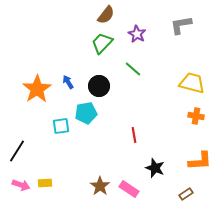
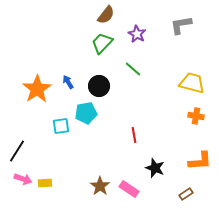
pink arrow: moved 2 px right, 6 px up
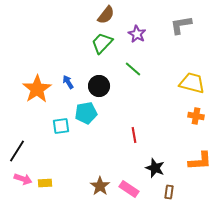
brown rectangle: moved 17 px left, 2 px up; rotated 48 degrees counterclockwise
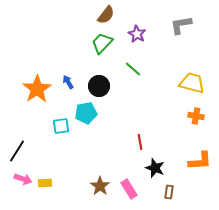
red line: moved 6 px right, 7 px down
pink rectangle: rotated 24 degrees clockwise
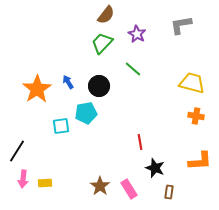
pink arrow: rotated 78 degrees clockwise
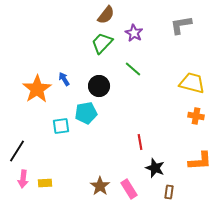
purple star: moved 3 px left, 1 px up
blue arrow: moved 4 px left, 3 px up
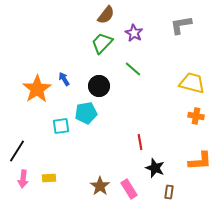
yellow rectangle: moved 4 px right, 5 px up
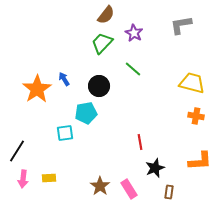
cyan square: moved 4 px right, 7 px down
black star: rotated 30 degrees clockwise
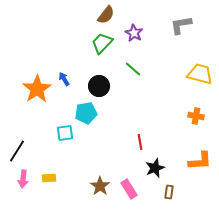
yellow trapezoid: moved 8 px right, 9 px up
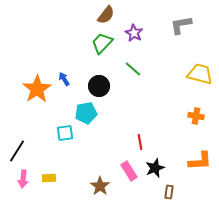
pink rectangle: moved 18 px up
